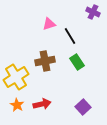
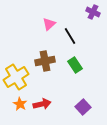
pink triangle: rotated 24 degrees counterclockwise
green rectangle: moved 2 px left, 3 px down
orange star: moved 3 px right, 1 px up
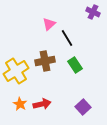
black line: moved 3 px left, 2 px down
yellow cross: moved 6 px up
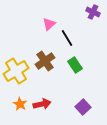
brown cross: rotated 24 degrees counterclockwise
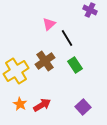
purple cross: moved 3 px left, 2 px up
red arrow: moved 1 px down; rotated 18 degrees counterclockwise
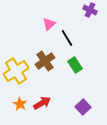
red arrow: moved 2 px up
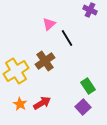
green rectangle: moved 13 px right, 21 px down
